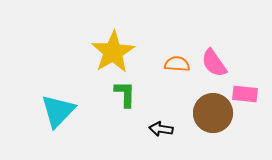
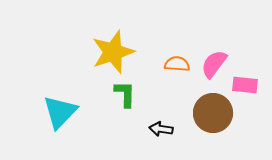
yellow star: rotated 12 degrees clockwise
pink semicircle: moved 1 px down; rotated 72 degrees clockwise
pink rectangle: moved 9 px up
cyan triangle: moved 2 px right, 1 px down
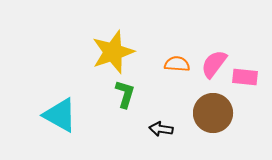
pink rectangle: moved 8 px up
green L-shape: rotated 16 degrees clockwise
cyan triangle: moved 3 px down; rotated 45 degrees counterclockwise
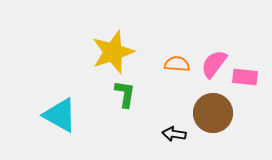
green L-shape: rotated 8 degrees counterclockwise
black arrow: moved 13 px right, 5 px down
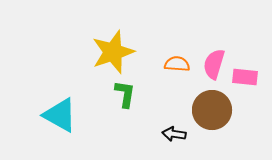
pink semicircle: rotated 20 degrees counterclockwise
brown circle: moved 1 px left, 3 px up
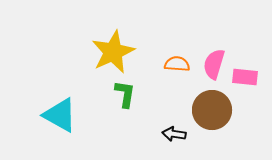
yellow star: rotated 6 degrees counterclockwise
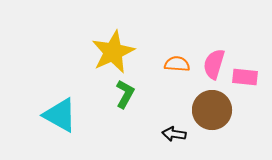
green L-shape: rotated 20 degrees clockwise
